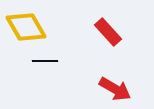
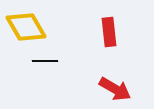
red rectangle: moved 1 px right; rotated 36 degrees clockwise
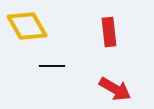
yellow diamond: moved 1 px right, 1 px up
black line: moved 7 px right, 5 px down
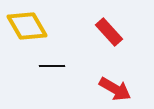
red rectangle: rotated 36 degrees counterclockwise
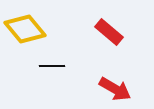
yellow diamond: moved 2 px left, 3 px down; rotated 9 degrees counterclockwise
red rectangle: rotated 8 degrees counterclockwise
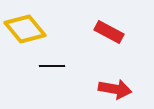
red rectangle: rotated 12 degrees counterclockwise
red arrow: rotated 20 degrees counterclockwise
